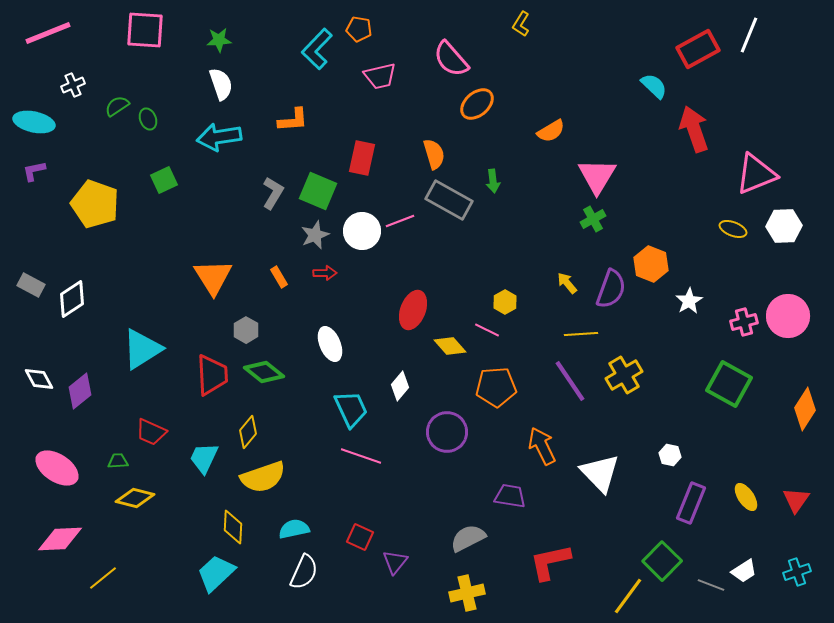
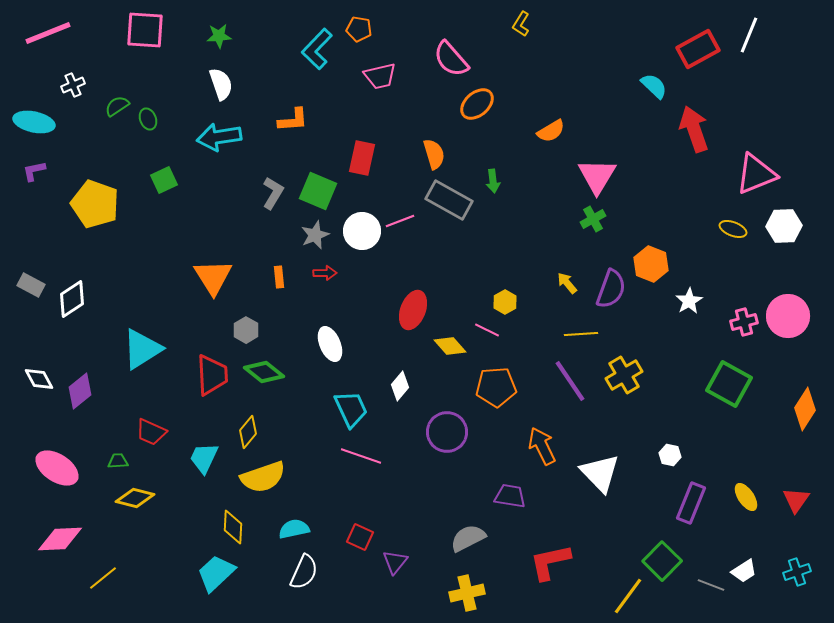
green star at (219, 40): moved 4 px up
orange rectangle at (279, 277): rotated 25 degrees clockwise
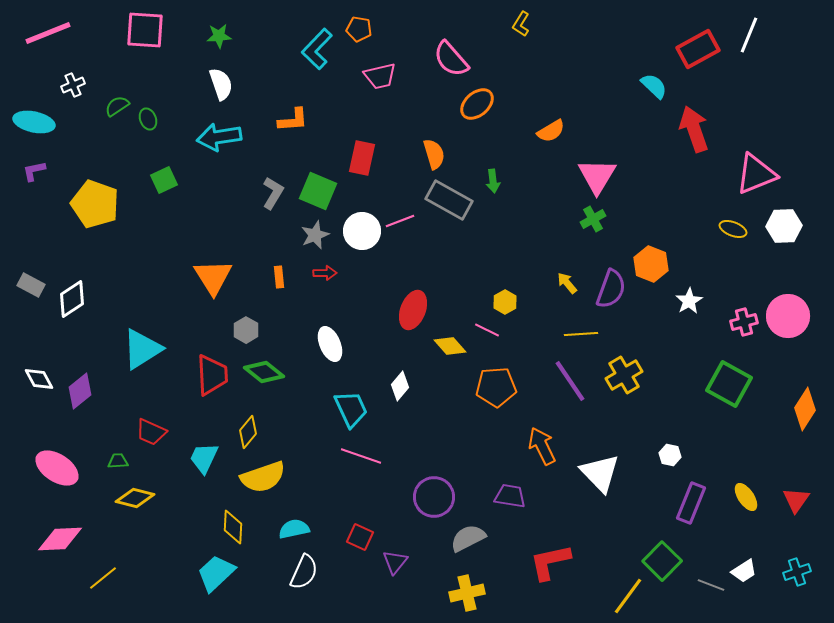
purple circle at (447, 432): moved 13 px left, 65 px down
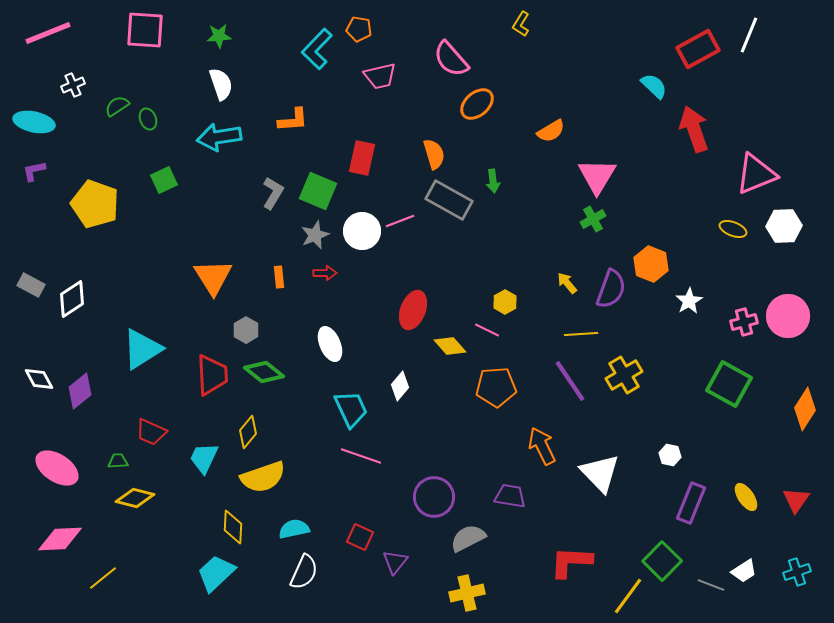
red L-shape at (550, 562): moved 21 px right; rotated 15 degrees clockwise
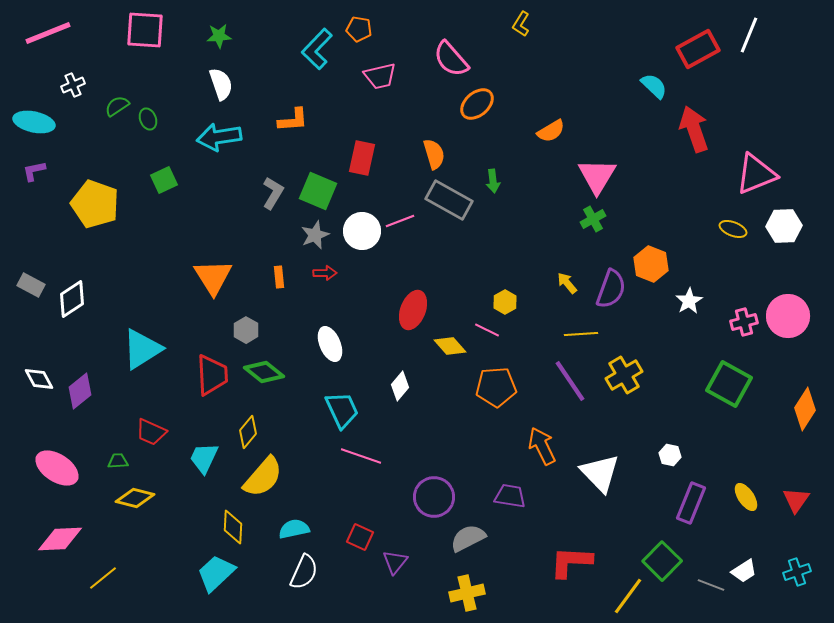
cyan trapezoid at (351, 409): moved 9 px left, 1 px down
yellow semicircle at (263, 477): rotated 30 degrees counterclockwise
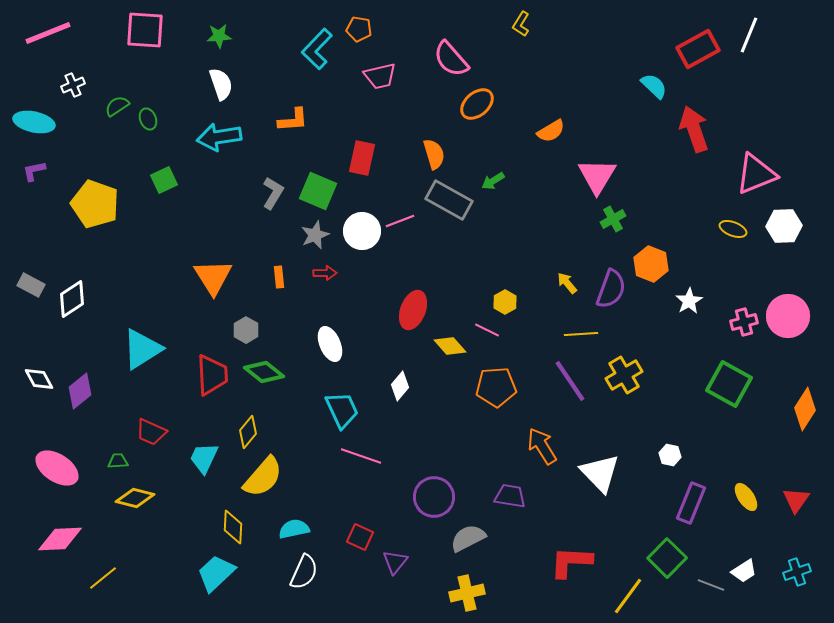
green arrow at (493, 181): rotated 65 degrees clockwise
green cross at (593, 219): moved 20 px right
orange arrow at (542, 446): rotated 6 degrees counterclockwise
green square at (662, 561): moved 5 px right, 3 px up
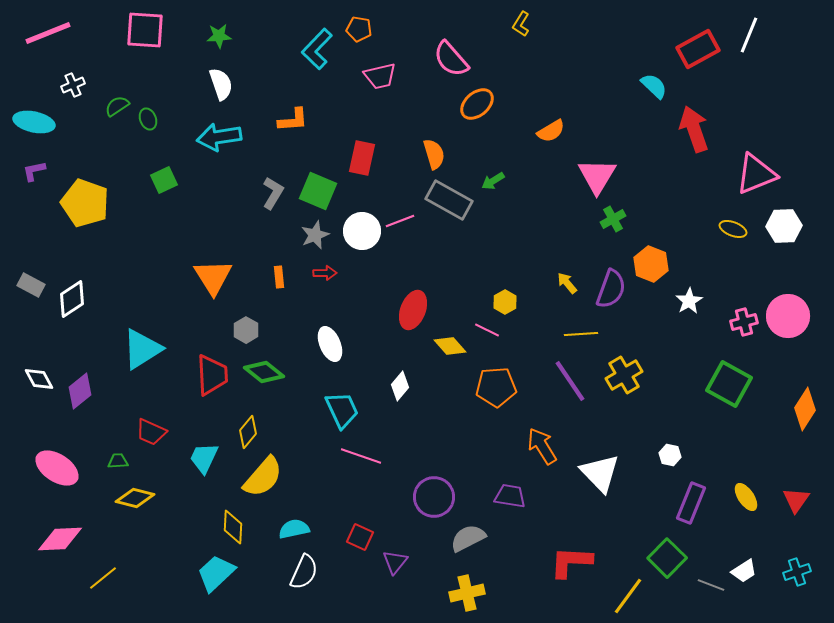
yellow pentagon at (95, 204): moved 10 px left, 1 px up
